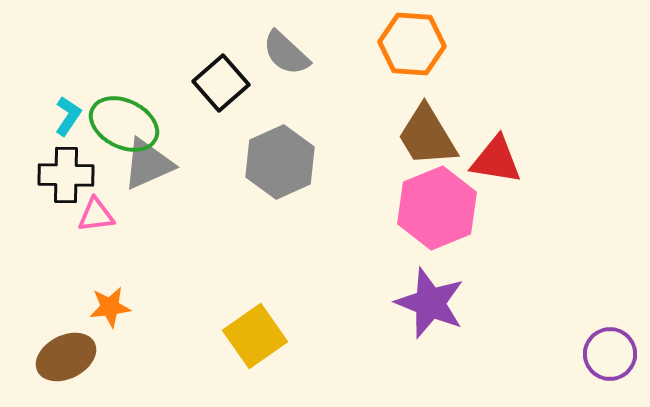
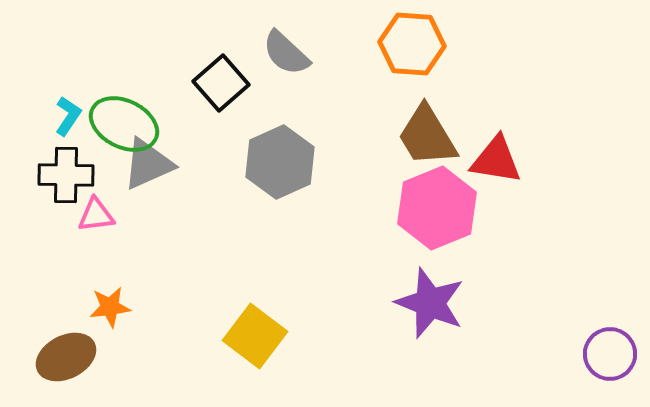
yellow square: rotated 18 degrees counterclockwise
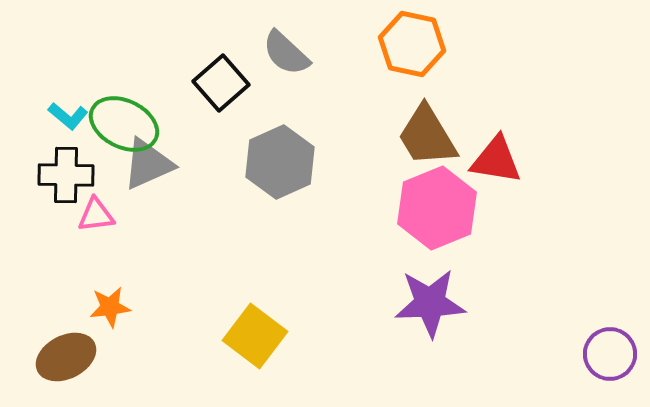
orange hexagon: rotated 8 degrees clockwise
cyan L-shape: rotated 96 degrees clockwise
purple star: rotated 24 degrees counterclockwise
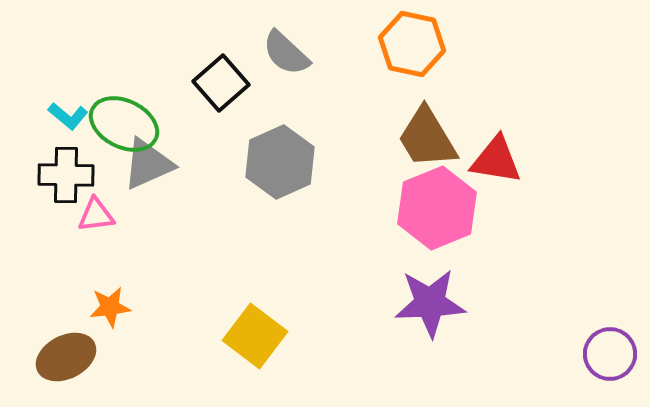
brown trapezoid: moved 2 px down
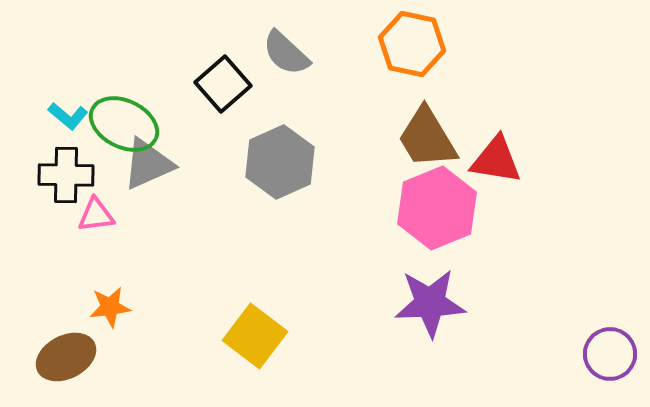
black square: moved 2 px right, 1 px down
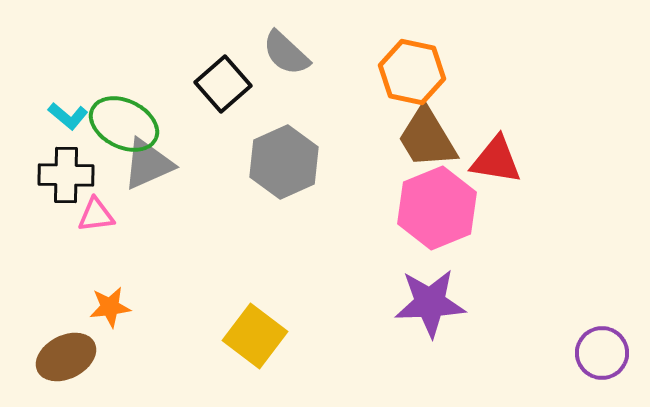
orange hexagon: moved 28 px down
gray hexagon: moved 4 px right
purple circle: moved 8 px left, 1 px up
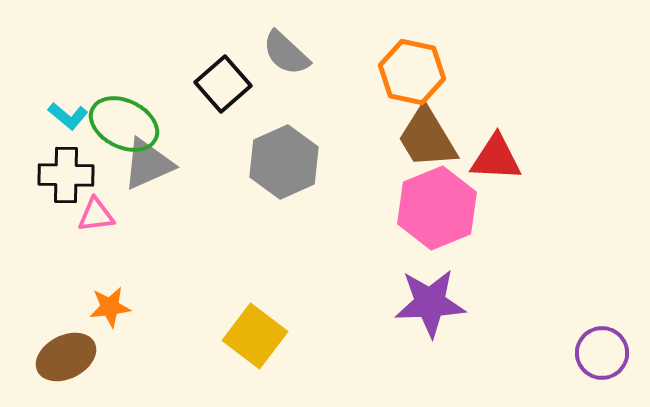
red triangle: moved 2 px up; rotated 6 degrees counterclockwise
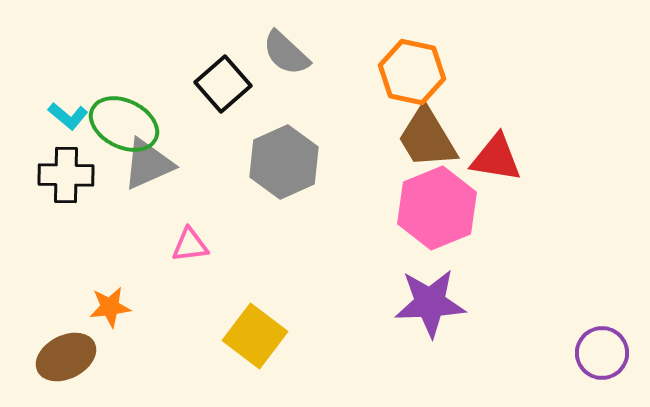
red triangle: rotated 6 degrees clockwise
pink triangle: moved 94 px right, 30 px down
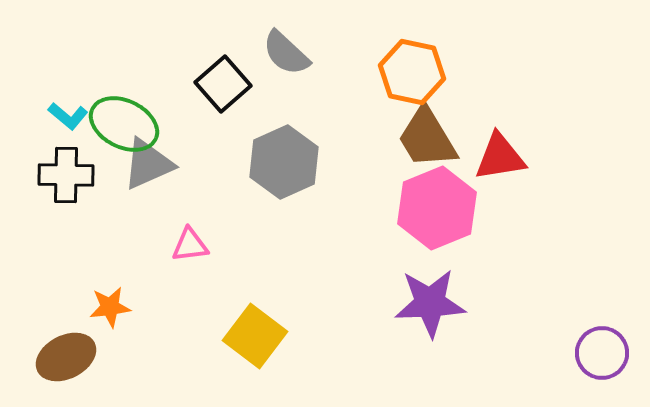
red triangle: moved 4 px right, 1 px up; rotated 18 degrees counterclockwise
